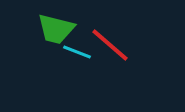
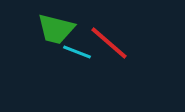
red line: moved 1 px left, 2 px up
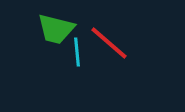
cyan line: rotated 64 degrees clockwise
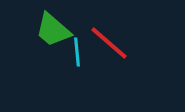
green trapezoid: moved 3 px left, 1 px down; rotated 27 degrees clockwise
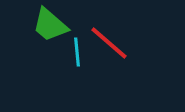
green trapezoid: moved 3 px left, 5 px up
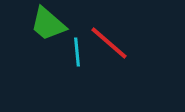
green trapezoid: moved 2 px left, 1 px up
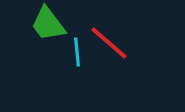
green trapezoid: rotated 12 degrees clockwise
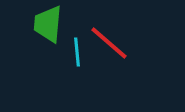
green trapezoid: rotated 42 degrees clockwise
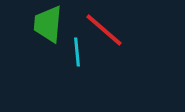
red line: moved 5 px left, 13 px up
